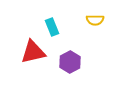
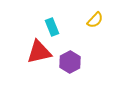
yellow semicircle: rotated 48 degrees counterclockwise
red triangle: moved 6 px right
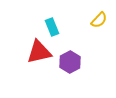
yellow semicircle: moved 4 px right
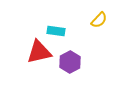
cyan rectangle: moved 4 px right, 4 px down; rotated 60 degrees counterclockwise
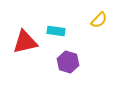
red triangle: moved 14 px left, 10 px up
purple hexagon: moved 2 px left; rotated 15 degrees counterclockwise
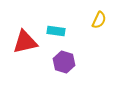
yellow semicircle: rotated 18 degrees counterclockwise
purple hexagon: moved 4 px left
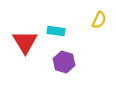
red triangle: rotated 48 degrees counterclockwise
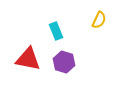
cyan rectangle: rotated 60 degrees clockwise
red triangle: moved 3 px right, 17 px down; rotated 48 degrees counterclockwise
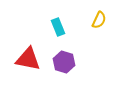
cyan rectangle: moved 2 px right, 4 px up
